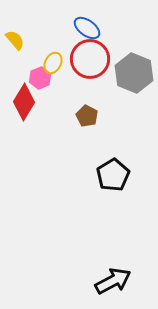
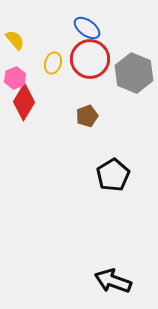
yellow ellipse: rotated 10 degrees counterclockwise
pink hexagon: moved 25 px left
brown pentagon: rotated 25 degrees clockwise
black arrow: rotated 132 degrees counterclockwise
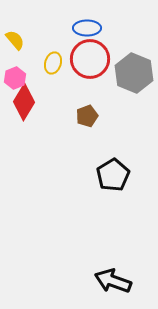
blue ellipse: rotated 36 degrees counterclockwise
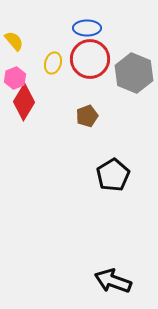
yellow semicircle: moved 1 px left, 1 px down
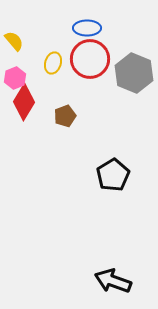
brown pentagon: moved 22 px left
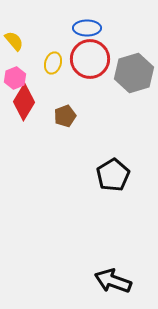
gray hexagon: rotated 21 degrees clockwise
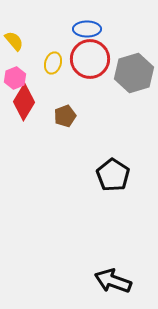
blue ellipse: moved 1 px down
black pentagon: rotated 8 degrees counterclockwise
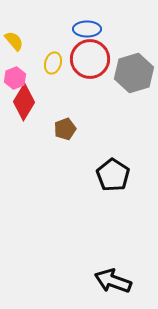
brown pentagon: moved 13 px down
